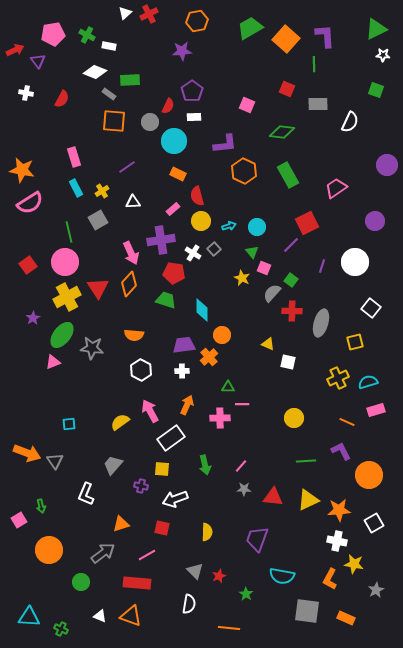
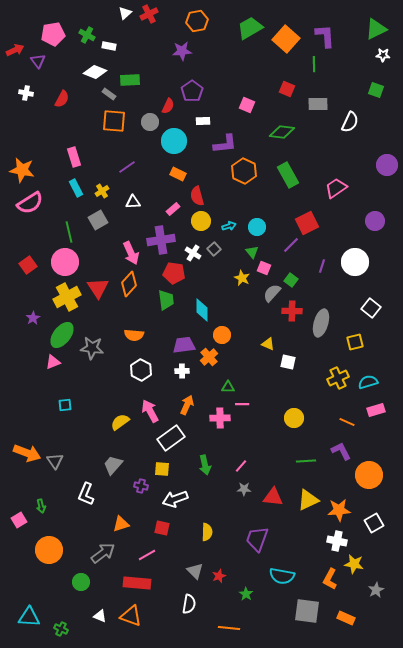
white rectangle at (194, 117): moved 9 px right, 4 px down
green trapezoid at (166, 300): rotated 65 degrees clockwise
cyan square at (69, 424): moved 4 px left, 19 px up
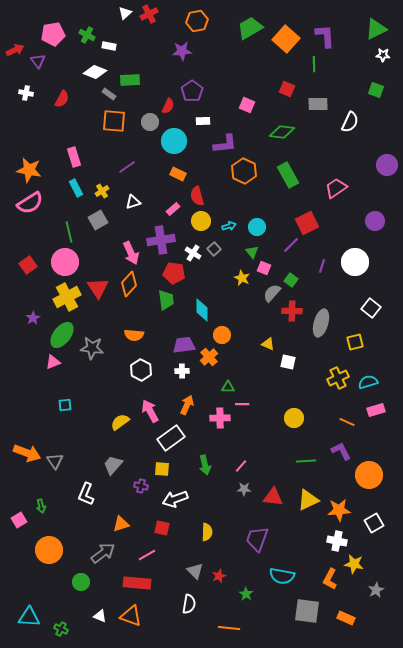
orange star at (22, 170): moved 7 px right
white triangle at (133, 202): rotated 14 degrees counterclockwise
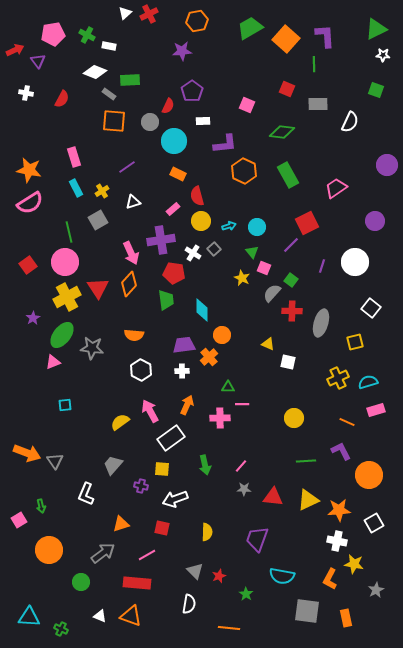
orange rectangle at (346, 618): rotated 54 degrees clockwise
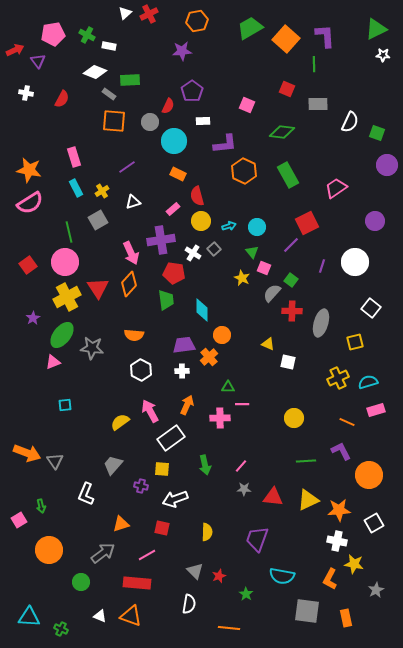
green square at (376, 90): moved 1 px right, 43 px down
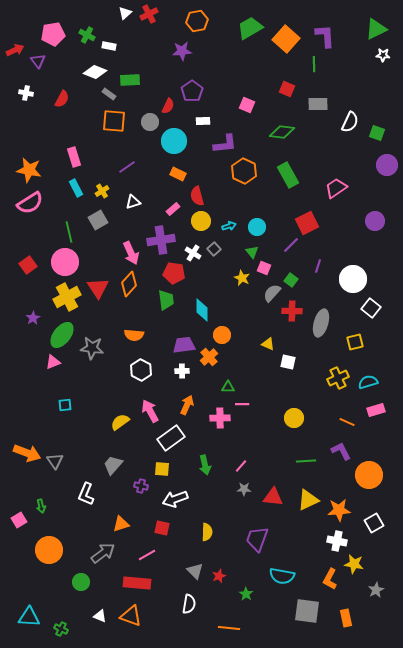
white circle at (355, 262): moved 2 px left, 17 px down
purple line at (322, 266): moved 4 px left
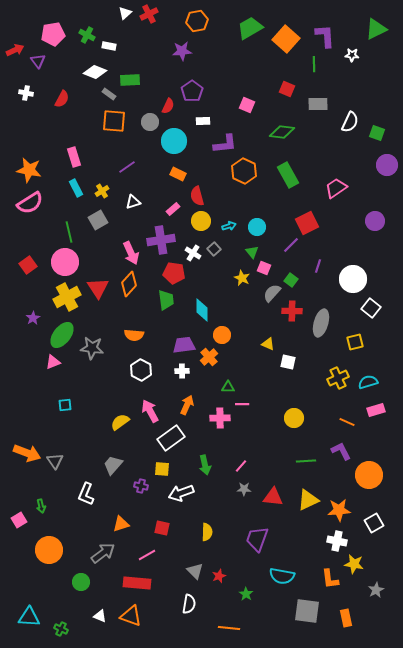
white star at (383, 55): moved 31 px left
white arrow at (175, 499): moved 6 px right, 6 px up
orange L-shape at (330, 579): rotated 35 degrees counterclockwise
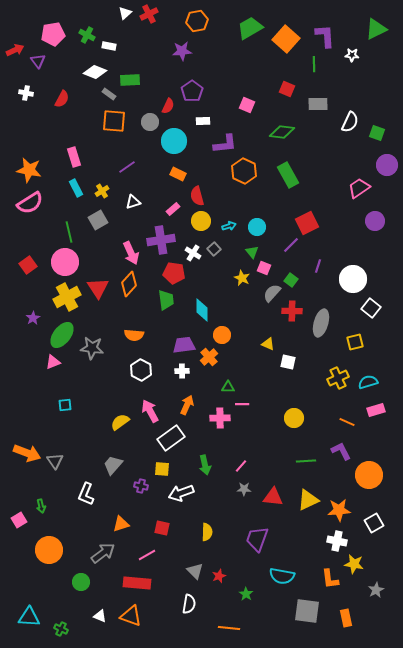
pink trapezoid at (336, 188): moved 23 px right
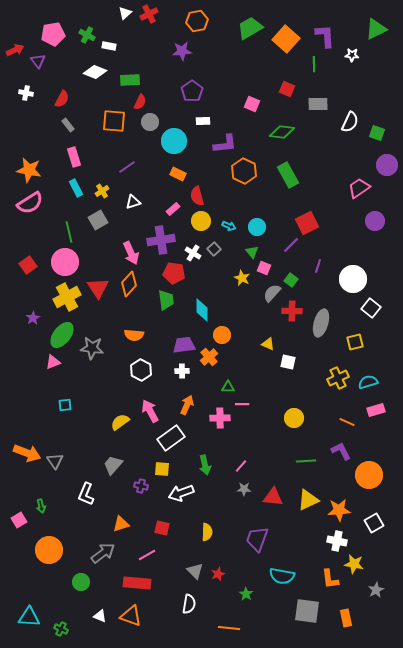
gray rectangle at (109, 94): moved 41 px left, 31 px down; rotated 16 degrees clockwise
pink square at (247, 105): moved 5 px right, 1 px up
red semicircle at (168, 106): moved 28 px left, 4 px up
cyan arrow at (229, 226): rotated 40 degrees clockwise
red star at (219, 576): moved 1 px left, 2 px up
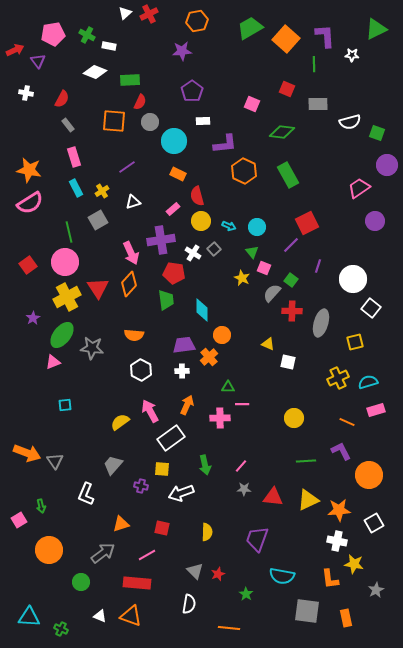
white semicircle at (350, 122): rotated 50 degrees clockwise
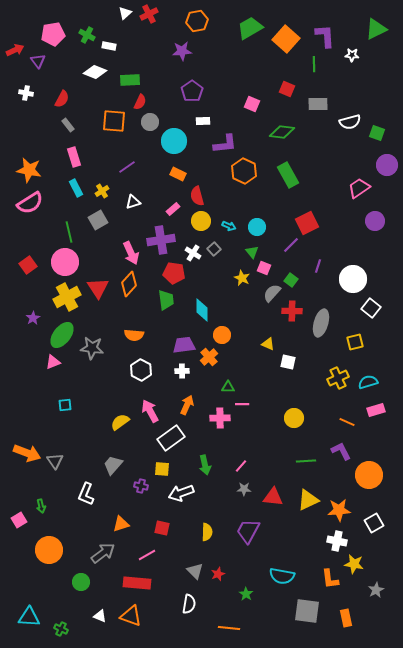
purple trapezoid at (257, 539): moved 9 px left, 8 px up; rotated 8 degrees clockwise
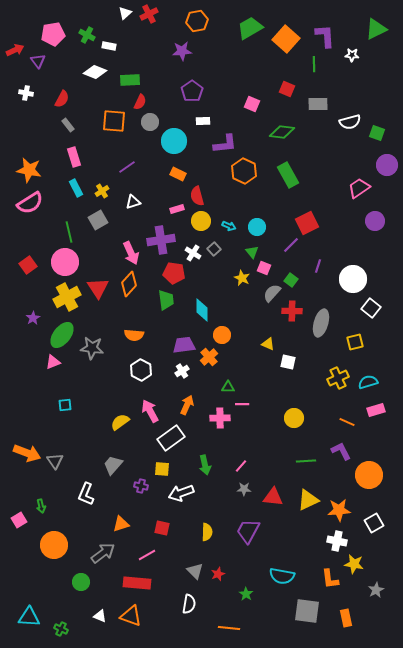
pink rectangle at (173, 209): moved 4 px right; rotated 24 degrees clockwise
white cross at (182, 371): rotated 32 degrees counterclockwise
orange circle at (49, 550): moved 5 px right, 5 px up
